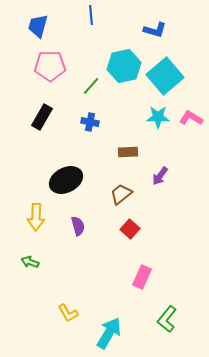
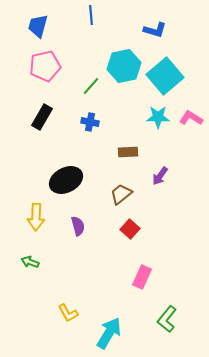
pink pentagon: moved 5 px left; rotated 12 degrees counterclockwise
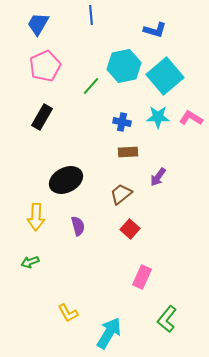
blue trapezoid: moved 2 px up; rotated 15 degrees clockwise
pink pentagon: rotated 12 degrees counterclockwise
blue cross: moved 32 px right
purple arrow: moved 2 px left, 1 px down
green arrow: rotated 42 degrees counterclockwise
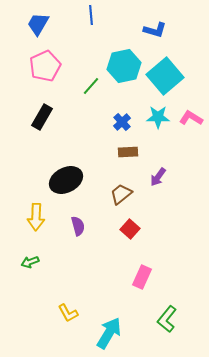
blue cross: rotated 36 degrees clockwise
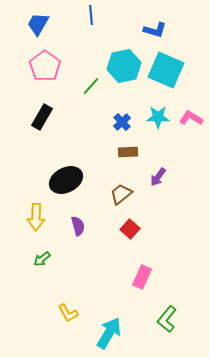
pink pentagon: rotated 12 degrees counterclockwise
cyan square: moved 1 px right, 6 px up; rotated 27 degrees counterclockwise
green arrow: moved 12 px right, 3 px up; rotated 18 degrees counterclockwise
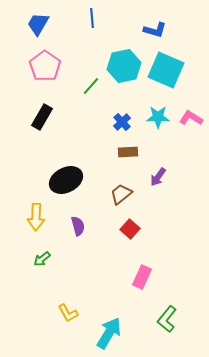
blue line: moved 1 px right, 3 px down
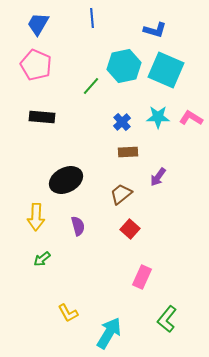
pink pentagon: moved 9 px left, 1 px up; rotated 12 degrees counterclockwise
black rectangle: rotated 65 degrees clockwise
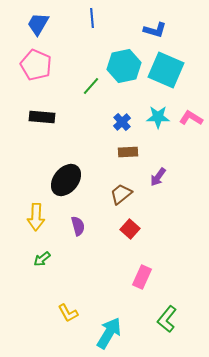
black ellipse: rotated 24 degrees counterclockwise
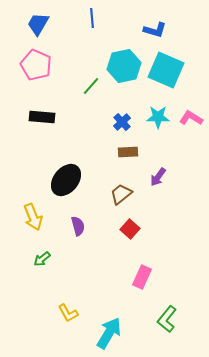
yellow arrow: moved 3 px left; rotated 24 degrees counterclockwise
